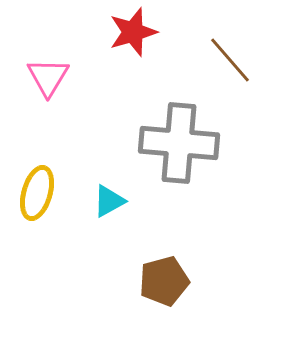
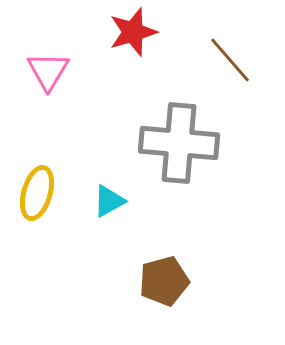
pink triangle: moved 6 px up
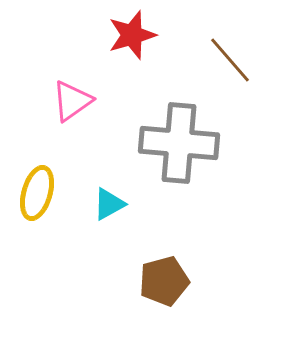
red star: moved 1 px left, 3 px down
pink triangle: moved 24 px right, 30 px down; rotated 24 degrees clockwise
cyan triangle: moved 3 px down
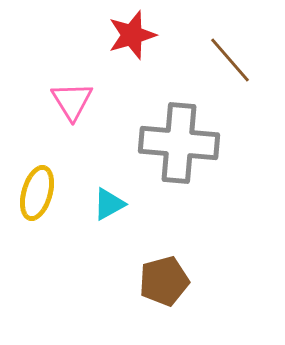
pink triangle: rotated 27 degrees counterclockwise
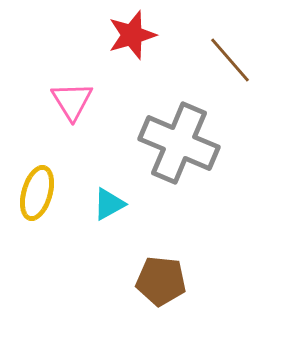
gray cross: rotated 18 degrees clockwise
brown pentagon: moved 3 px left; rotated 21 degrees clockwise
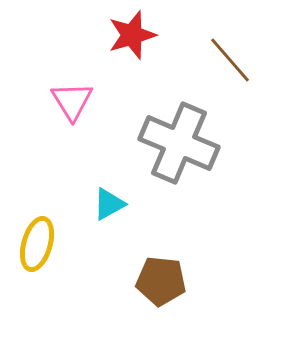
yellow ellipse: moved 51 px down
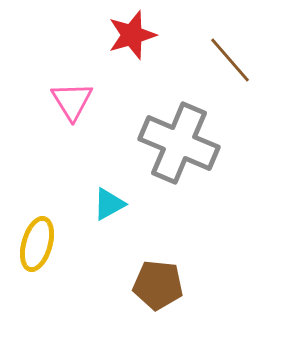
brown pentagon: moved 3 px left, 4 px down
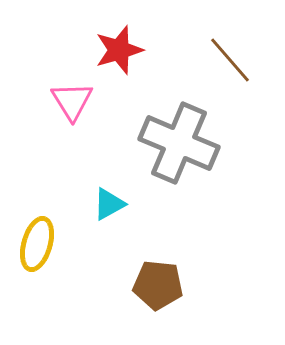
red star: moved 13 px left, 15 px down
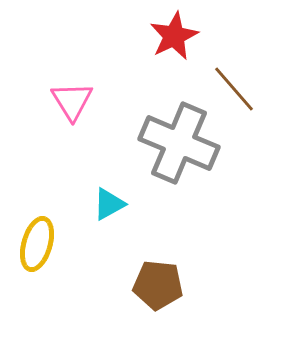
red star: moved 55 px right, 14 px up; rotated 9 degrees counterclockwise
brown line: moved 4 px right, 29 px down
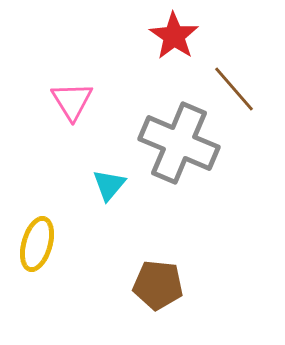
red star: rotated 12 degrees counterclockwise
cyan triangle: moved 19 px up; rotated 21 degrees counterclockwise
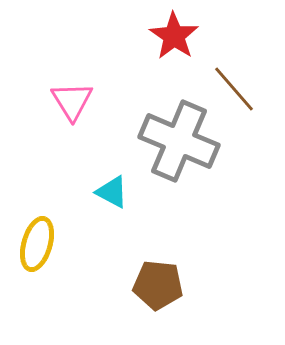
gray cross: moved 2 px up
cyan triangle: moved 3 px right, 7 px down; rotated 42 degrees counterclockwise
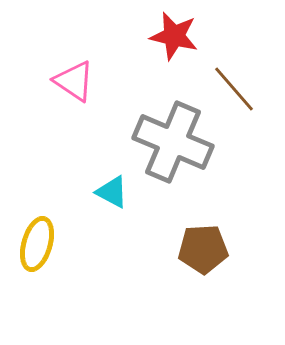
red star: rotated 21 degrees counterclockwise
pink triangle: moved 2 px right, 20 px up; rotated 24 degrees counterclockwise
gray cross: moved 6 px left, 1 px down
brown pentagon: moved 45 px right, 36 px up; rotated 9 degrees counterclockwise
